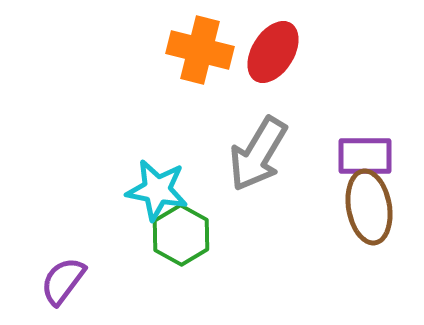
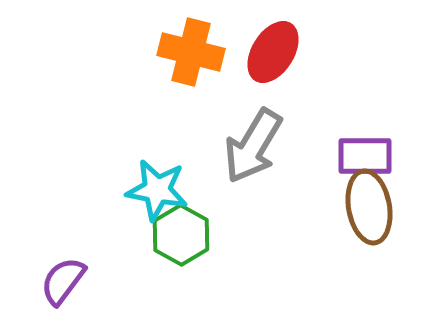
orange cross: moved 9 px left, 2 px down
gray arrow: moved 5 px left, 8 px up
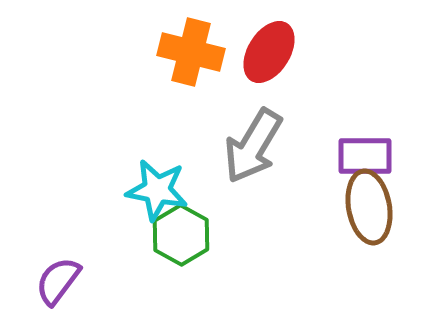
red ellipse: moved 4 px left
purple semicircle: moved 5 px left
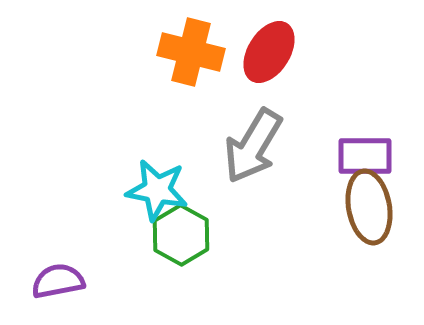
purple semicircle: rotated 42 degrees clockwise
